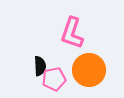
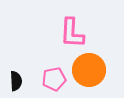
pink L-shape: rotated 16 degrees counterclockwise
black semicircle: moved 24 px left, 15 px down
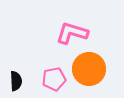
pink L-shape: rotated 104 degrees clockwise
orange circle: moved 1 px up
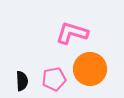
orange circle: moved 1 px right
black semicircle: moved 6 px right
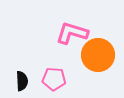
orange circle: moved 8 px right, 14 px up
pink pentagon: rotated 15 degrees clockwise
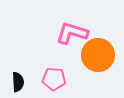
black semicircle: moved 4 px left, 1 px down
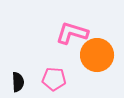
orange circle: moved 1 px left
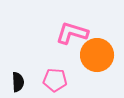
pink pentagon: moved 1 px right, 1 px down
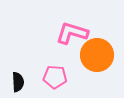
pink pentagon: moved 3 px up
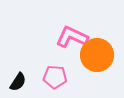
pink L-shape: moved 4 px down; rotated 8 degrees clockwise
black semicircle: rotated 36 degrees clockwise
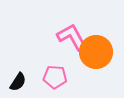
pink L-shape: rotated 36 degrees clockwise
orange circle: moved 1 px left, 3 px up
